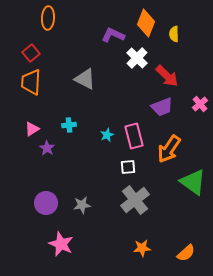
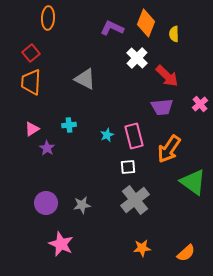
purple L-shape: moved 1 px left, 7 px up
purple trapezoid: rotated 15 degrees clockwise
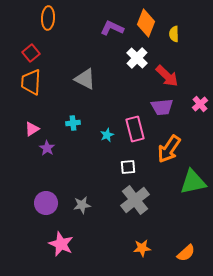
cyan cross: moved 4 px right, 2 px up
pink rectangle: moved 1 px right, 7 px up
green triangle: rotated 48 degrees counterclockwise
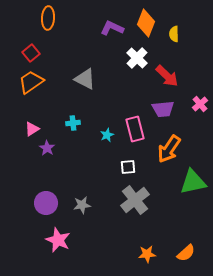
orange trapezoid: rotated 52 degrees clockwise
purple trapezoid: moved 1 px right, 2 px down
pink star: moved 3 px left, 4 px up
orange star: moved 5 px right, 6 px down
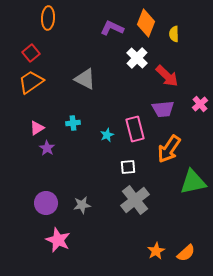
pink triangle: moved 5 px right, 1 px up
orange star: moved 9 px right, 3 px up; rotated 24 degrees counterclockwise
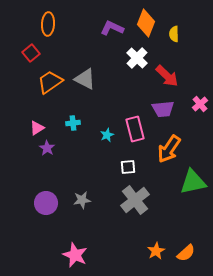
orange ellipse: moved 6 px down
orange trapezoid: moved 19 px right
gray star: moved 5 px up
pink star: moved 17 px right, 15 px down
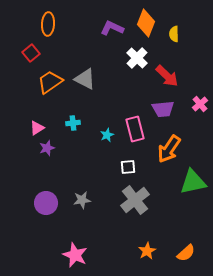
purple star: rotated 21 degrees clockwise
orange star: moved 9 px left
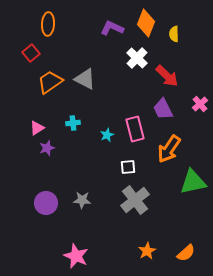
purple trapezoid: rotated 70 degrees clockwise
gray star: rotated 12 degrees clockwise
pink star: moved 1 px right, 1 px down
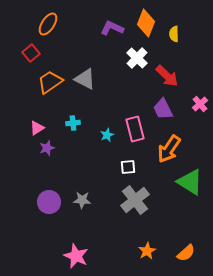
orange ellipse: rotated 30 degrees clockwise
green triangle: moved 3 px left; rotated 44 degrees clockwise
purple circle: moved 3 px right, 1 px up
